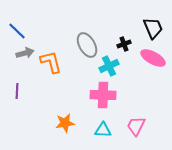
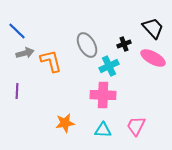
black trapezoid: rotated 20 degrees counterclockwise
orange L-shape: moved 1 px up
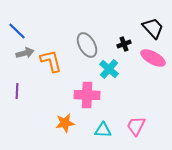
cyan cross: moved 3 px down; rotated 24 degrees counterclockwise
pink cross: moved 16 px left
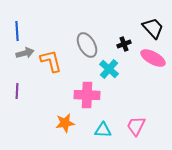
blue line: rotated 42 degrees clockwise
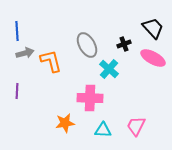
pink cross: moved 3 px right, 3 px down
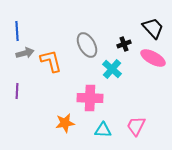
cyan cross: moved 3 px right
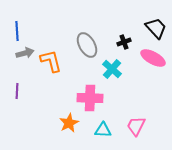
black trapezoid: moved 3 px right
black cross: moved 2 px up
orange star: moved 4 px right; rotated 18 degrees counterclockwise
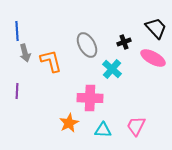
gray arrow: rotated 90 degrees clockwise
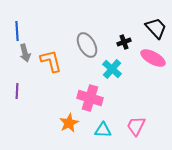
pink cross: rotated 15 degrees clockwise
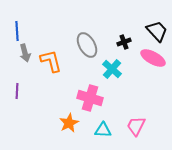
black trapezoid: moved 1 px right, 3 px down
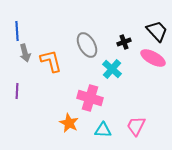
orange star: rotated 18 degrees counterclockwise
